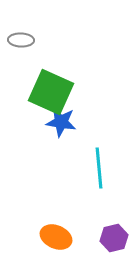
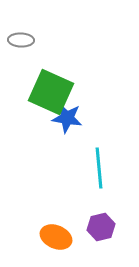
blue star: moved 6 px right, 4 px up
purple hexagon: moved 13 px left, 11 px up
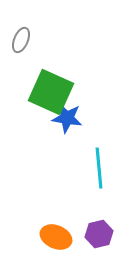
gray ellipse: rotated 70 degrees counterclockwise
purple hexagon: moved 2 px left, 7 px down
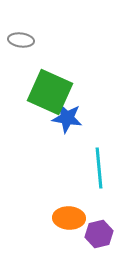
gray ellipse: rotated 75 degrees clockwise
green square: moved 1 px left
orange ellipse: moved 13 px right, 19 px up; rotated 20 degrees counterclockwise
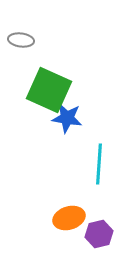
green square: moved 1 px left, 2 px up
cyan line: moved 4 px up; rotated 9 degrees clockwise
orange ellipse: rotated 20 degrees counterclockwise
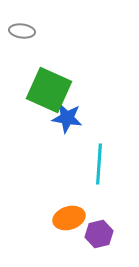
gray ellipse: moved 1 px right, 9 px up
